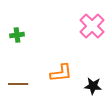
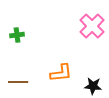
brown line: moved 2 px up
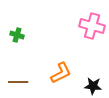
pink cross: rotated 30 degrees counterclockwise
green cross: rotated 24 degrees clockwise
orange L-shape: rotated 20 degrees counterclockwise
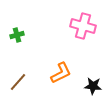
pink cross: moved 9 px left
green cross: rotated 32 degrees counterclockwise
brown line: rotated 48 degrees counterclockwise
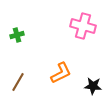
brown line: rotated 12 degrees counterclockwise
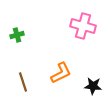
brown line: moved 5 px right; rotated 48 degrees counterclockwise
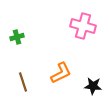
green cross: moved 2 px down
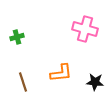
pink cross: moved 2 px right, 3 px down
orange L-shape: rotated 20 degrees clockwise
black star: moved 2 px right, 4 px up
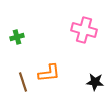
pink cross: moved 1 px left, 1 px down
orange L-shape: moved 12 px left
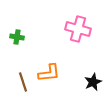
pink cross: moved 6 px left, 1 px up
green cross: rotated 24 degrees clockwise
black star: moved 2 px left; rotated 30 degrees counterclockwise
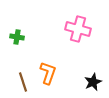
orange L-shape: moved 1 px left; rotated 65 degrees counterclockwise
